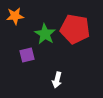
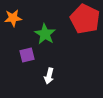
orange star: moved 2 px left, 2 px down
red pentagon: moved 10 px right, 10 px up; rotated 16 degrees clockwise
white arrow: moved 8 px left, 4 px up
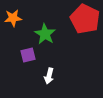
purple square: moved 1 px right
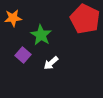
green star: moved 4 px left, 1 px down
purple square: moved 5 px left; rotated 35 degrees counterclockwise
white arrow: moved 2 px right, 13 px up; rotated 35 degrees clockwise
